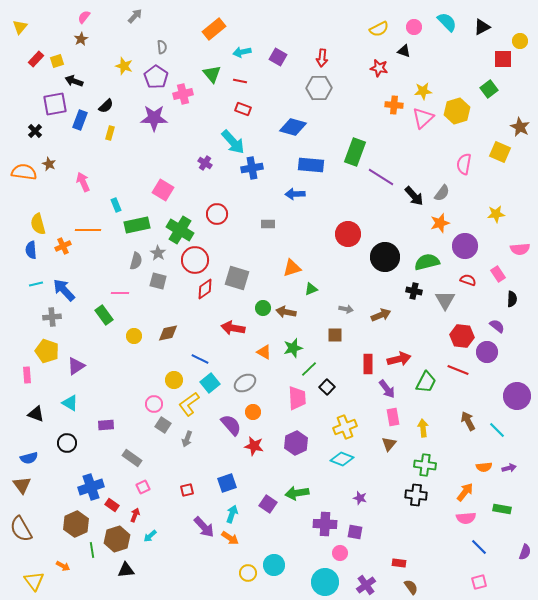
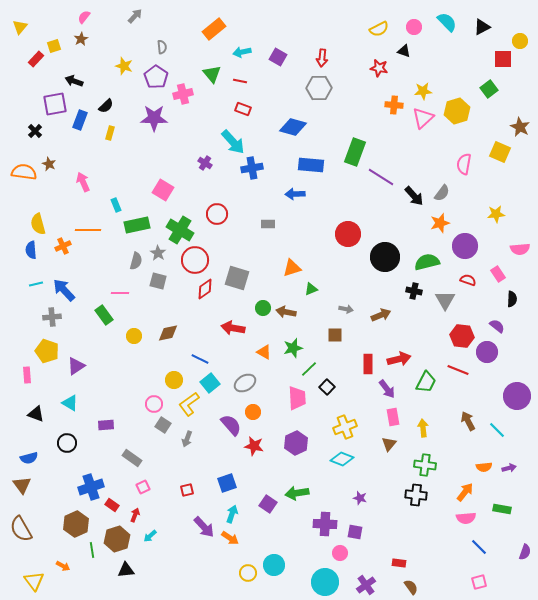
yellow square at (57, 61): moved 3 px left, 15 px up
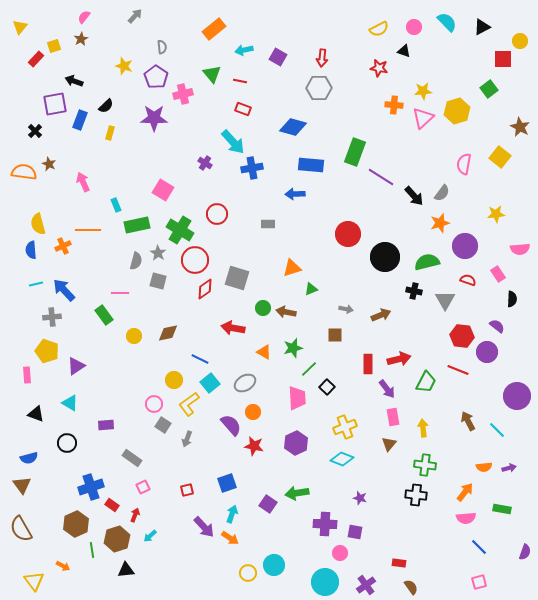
cyan arrow at (242, 52): moved 2 px right, 2 px up
yellow square at (500, 152): moved 5 px down; rotated 15 degrees clockwise
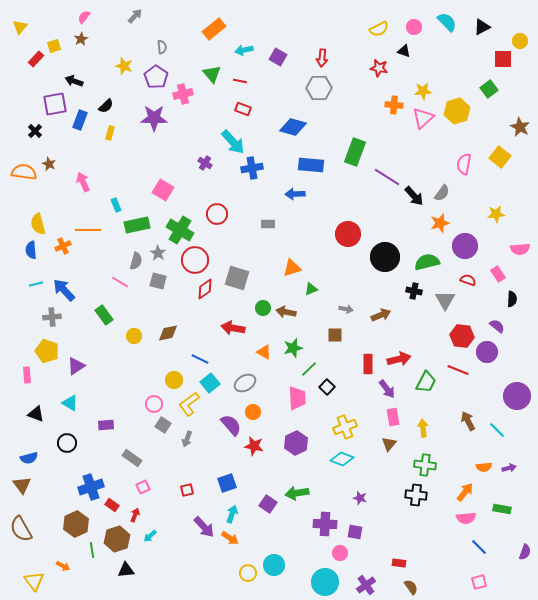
purple line at (381, 177): moved 6 px right
pink line at (120, 293): moved 11 px up; rotated 30 degrees clockwise
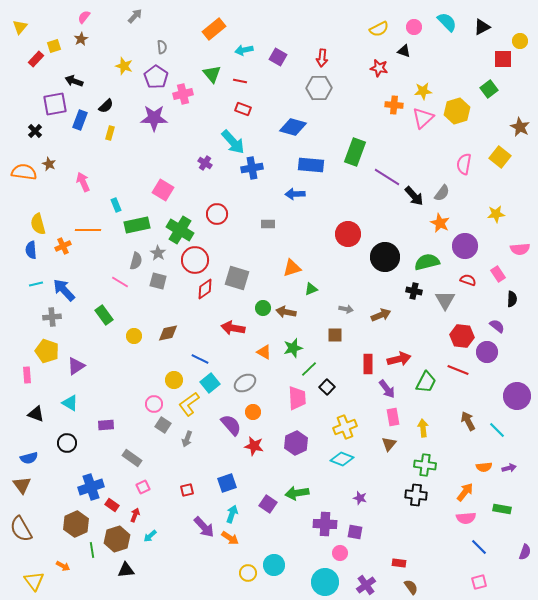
orange star at (440, 223): rotated 30 degrees counterclockwise
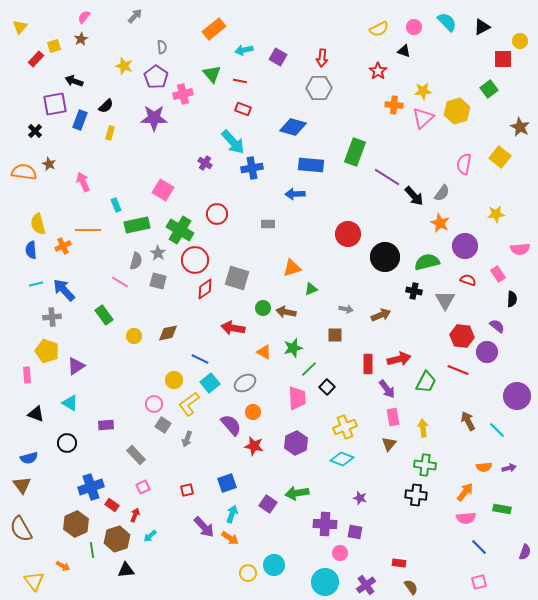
red star at (379, 68): moved 1 px left, 3 px down; rotated 24 degrees clockwise
gray rectangle at (132, 458): moved 4 px right, 3 px up; rotated 12 degrees clockwise
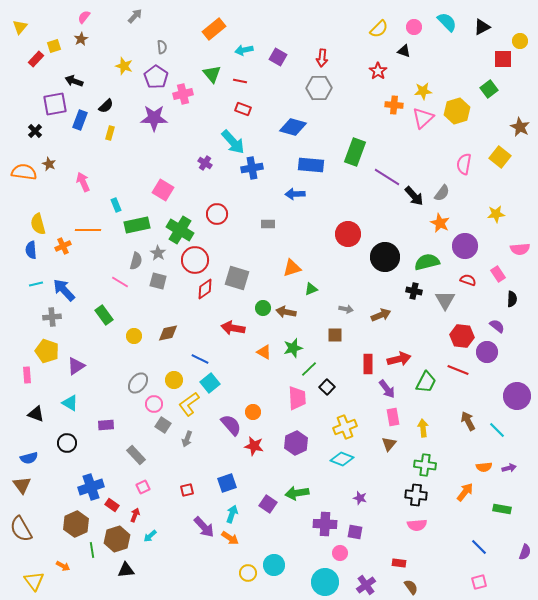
yellow semicircle at (379, 29): rotated 18 degrees counterclockwise
gray ellipse at (245, 383): moved 107 px left; rotated 20 degrees counterclockwise
pink semicircle at (466, 518): moved 49 px left, 7 px down
